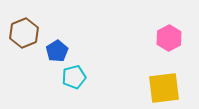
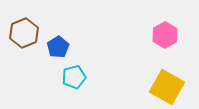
pink hexagon: moved 4 px left, 3 px up
blue pentagon: moved 1 px right, 4 px up
yellow square: moved 3 px right, 1 px up; rotated 36 degrees clockwise
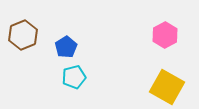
brown hexagon: moved 1 px left, 2 px down
blue pentagon: moved 8 px right
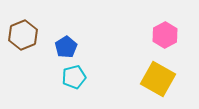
yellow square: moved 9 px left, 8 px up
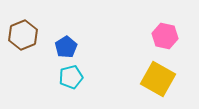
pink hexagon: moved 1 px down; rotated 20 degrees counterclockwise
cyan pentagon: moved 3 px left
